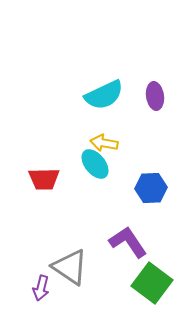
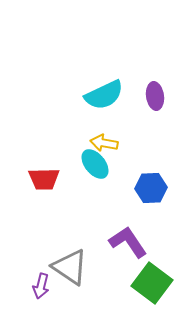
purple arrow: moved 2 px up
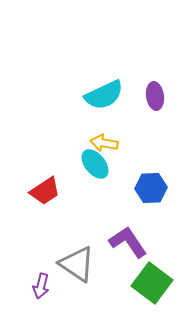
red trapezoid: moved 1 px right, 12 px down; rotated 32 degrees counterclockwise
gray triangle: moved 7 px right, 3 px up
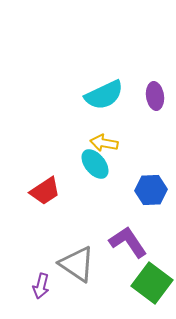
blue hexagon: moved 2 px down
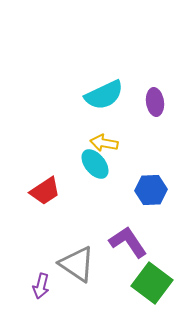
purple ellipse: moved 6 px down
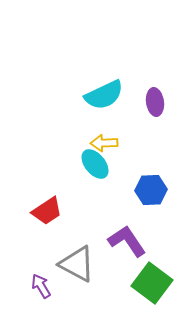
yellow arrow: rotated 12 degrees counterclockwise
red trapezoid: moved 2 px right, 20 px down
purple L-shape: moved 1 px left, 1 px up
gray triangle: rotated 6 degrees counterclockwise
purple arrow: rotated 135 degrees clockwise
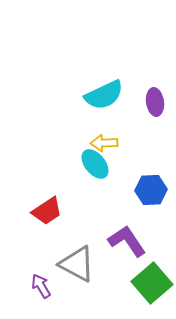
green square: rotated 12 degrees clockwise
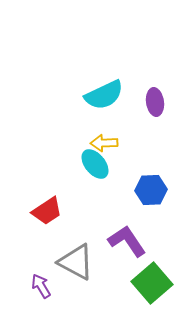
gray triangle: moved 1 px left, 2 px up
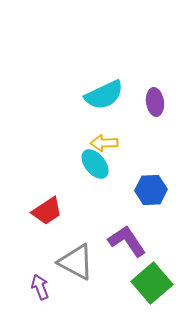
purple arrow: moved 1 px left, 1 px down; rotated 10 degrees clockwise
